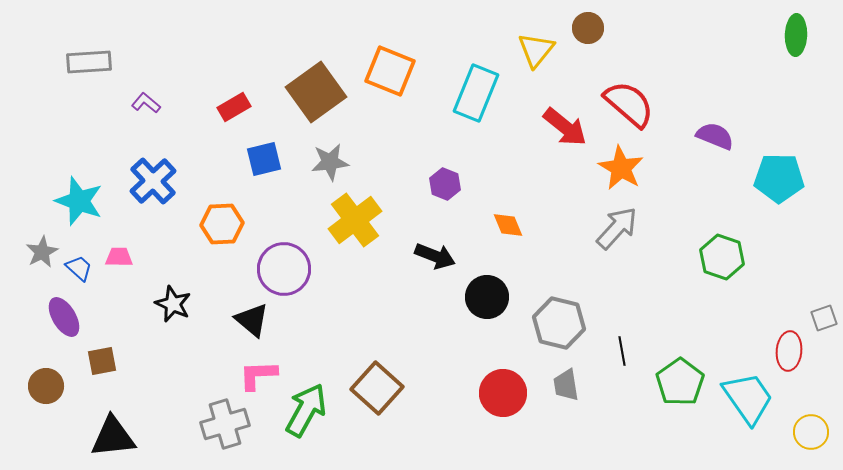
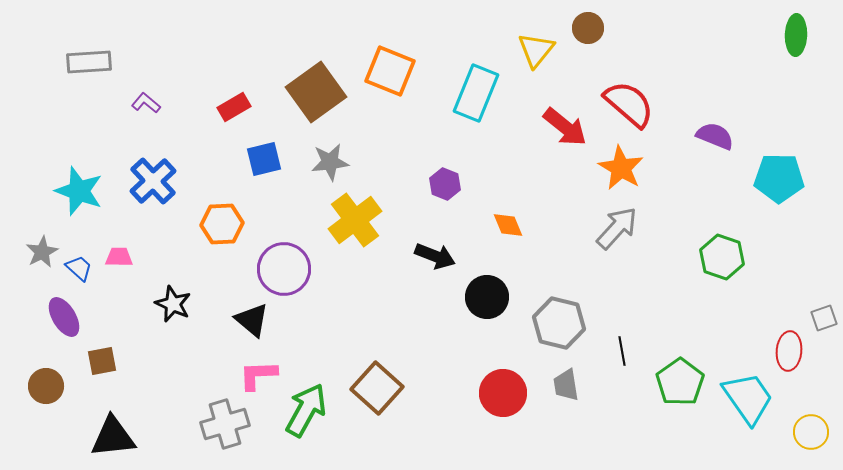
cyan star at (79, 201): moved 10 px up
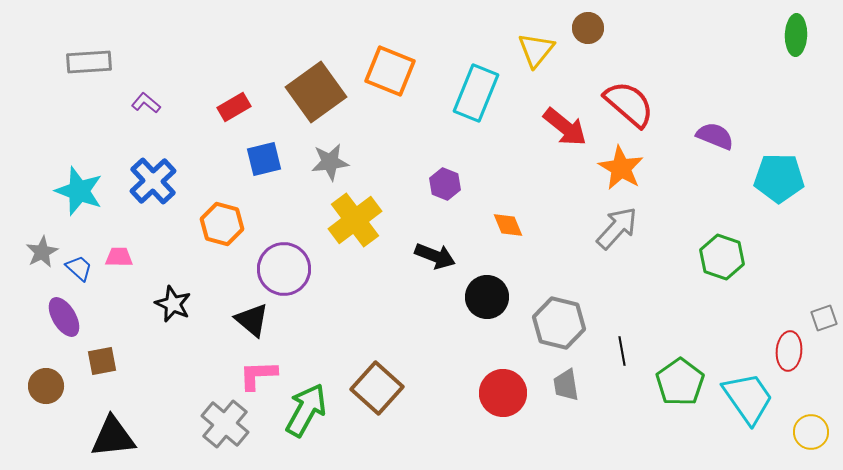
orange hexagon at (222, 224): rotated 18 degrees clockwise
gray cross at (225, 424): rotated 33 degrees counterclockwise
